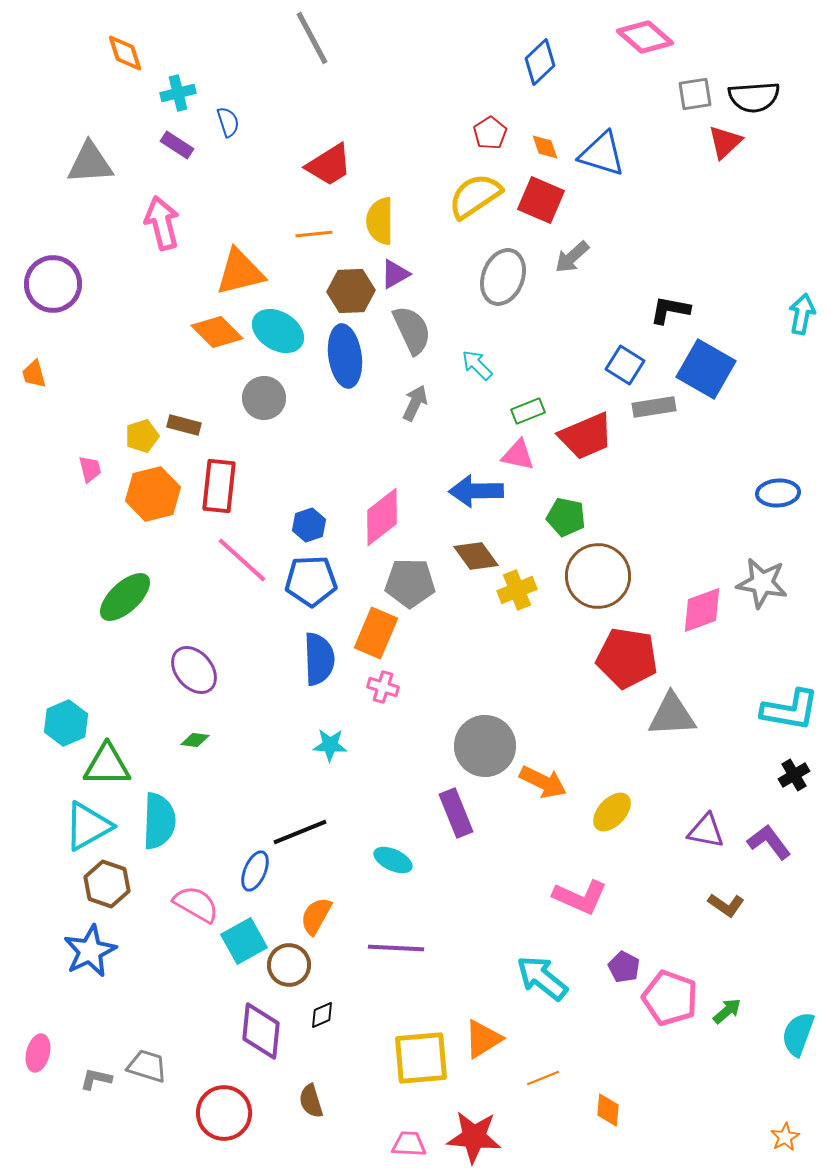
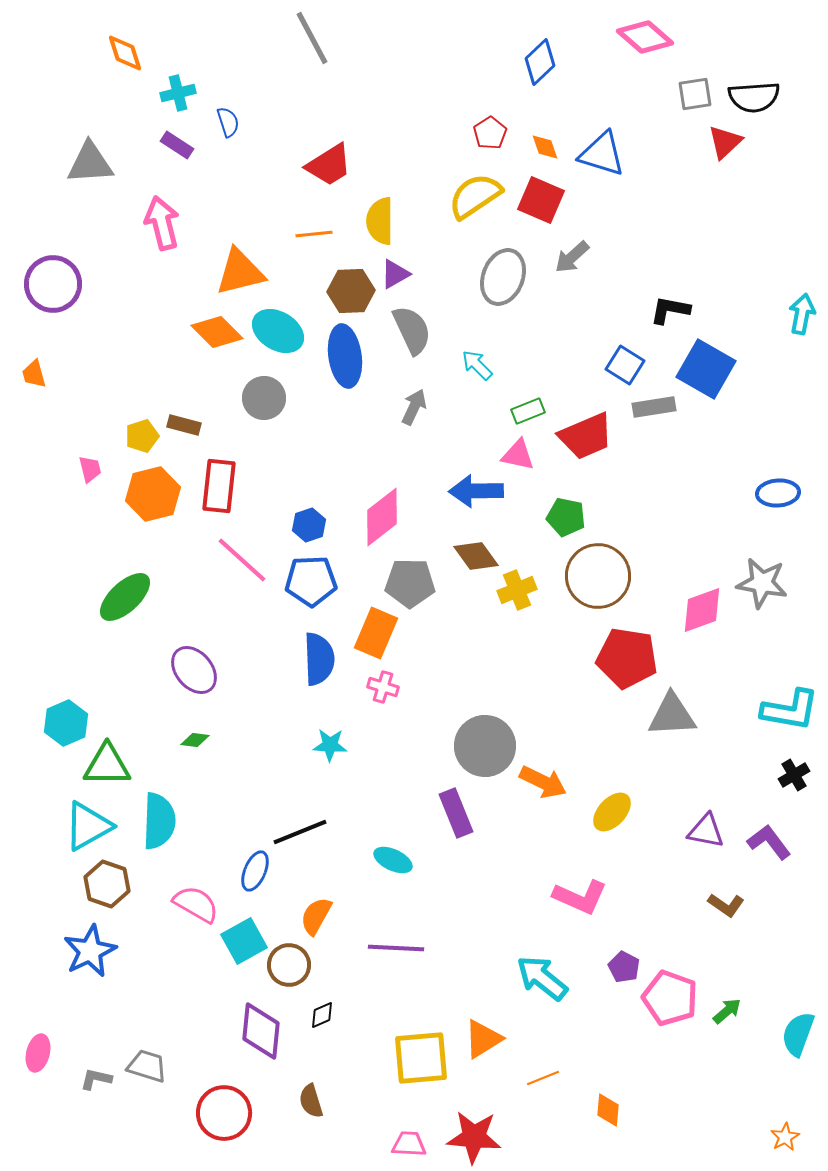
gray arrow at (415, 403): moved 1 px left, 4 px down
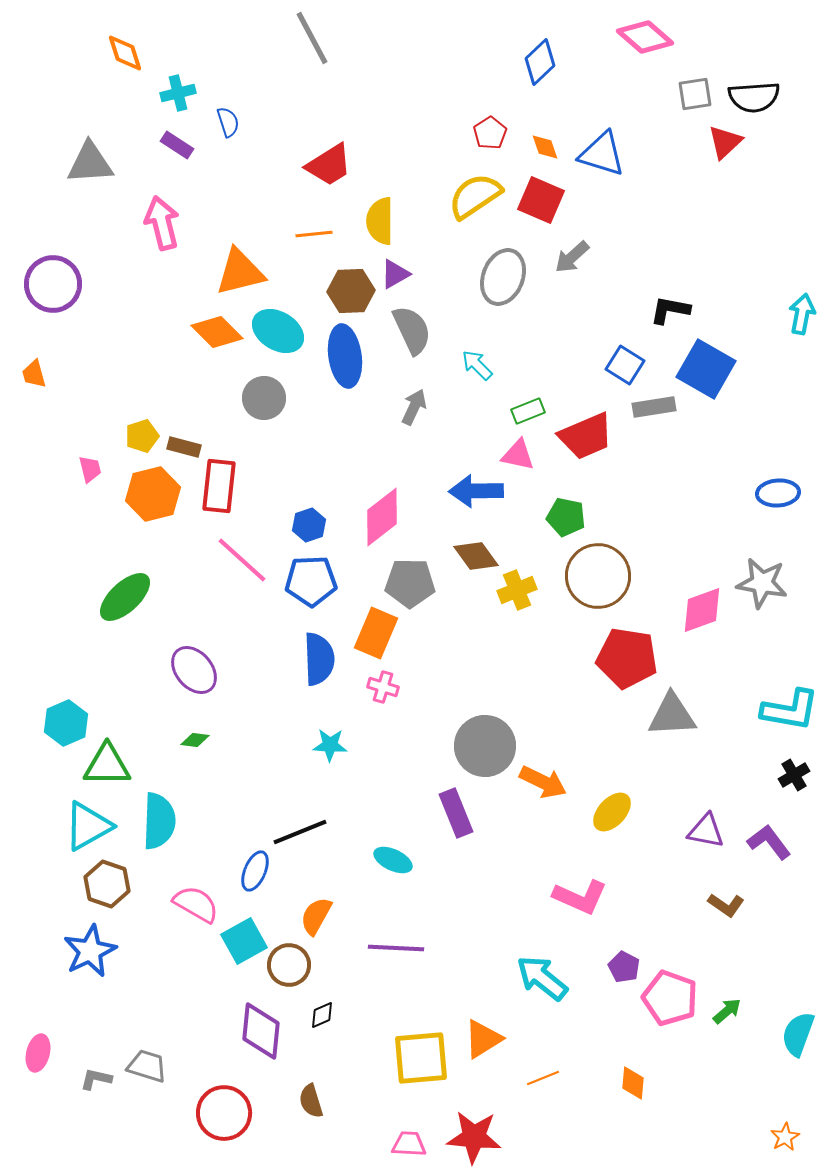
brown rectangle at (184, 425): moved 22 px down
orange diamond at (608, 1110): moved 25 px right, 27 px up
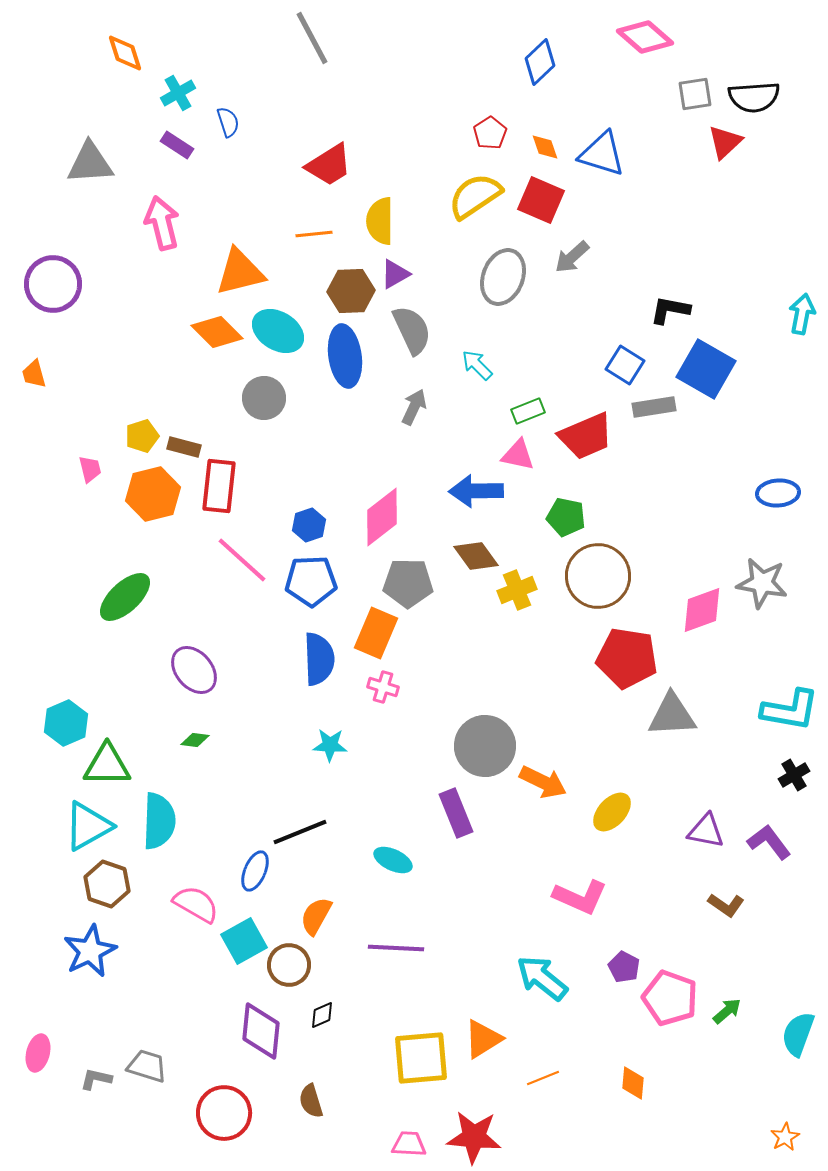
cyan cross at (178, 93): rotated 16 degrees counterclockwise
gray pentagon at (410, 583): moved 2 px left
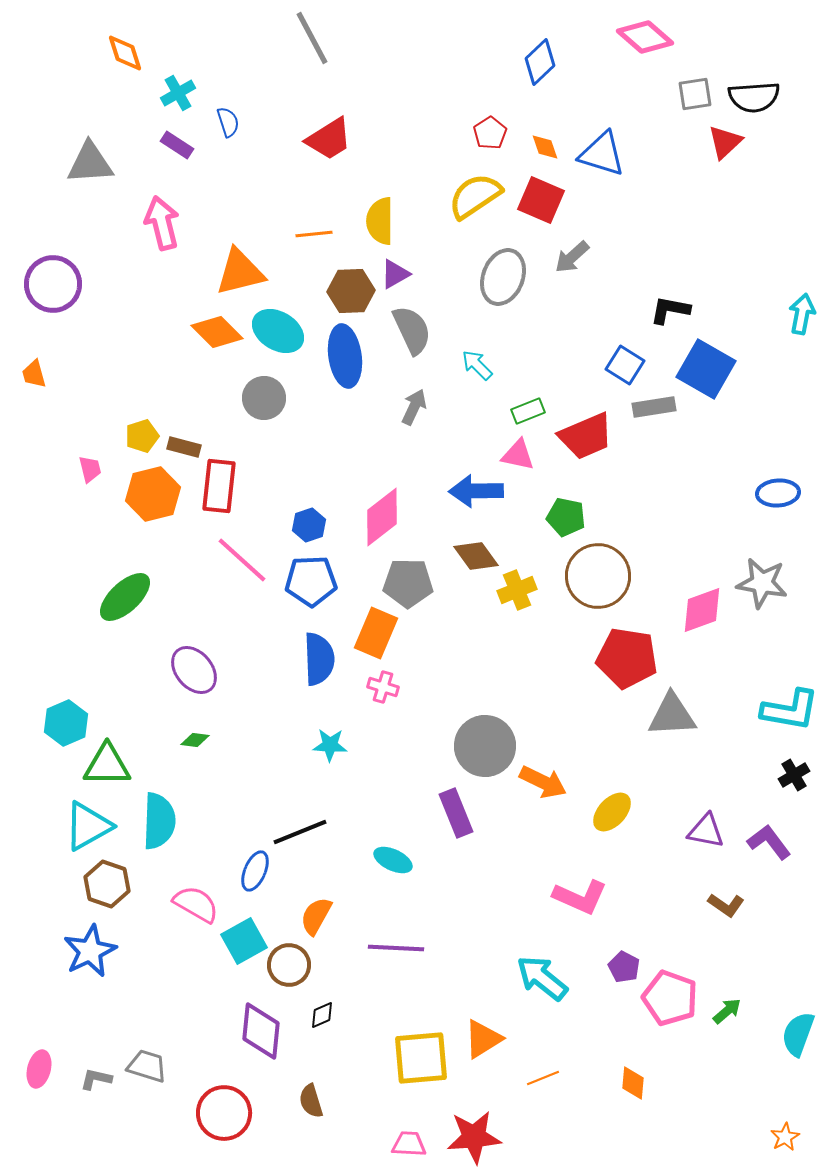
red trapezoid at (329, 165): moved 26 px up
pink ellipse at (38, 1053): moved 1 px right, 16 px down
red star at (474, 1137): rotated 10 degrees counterclockwise
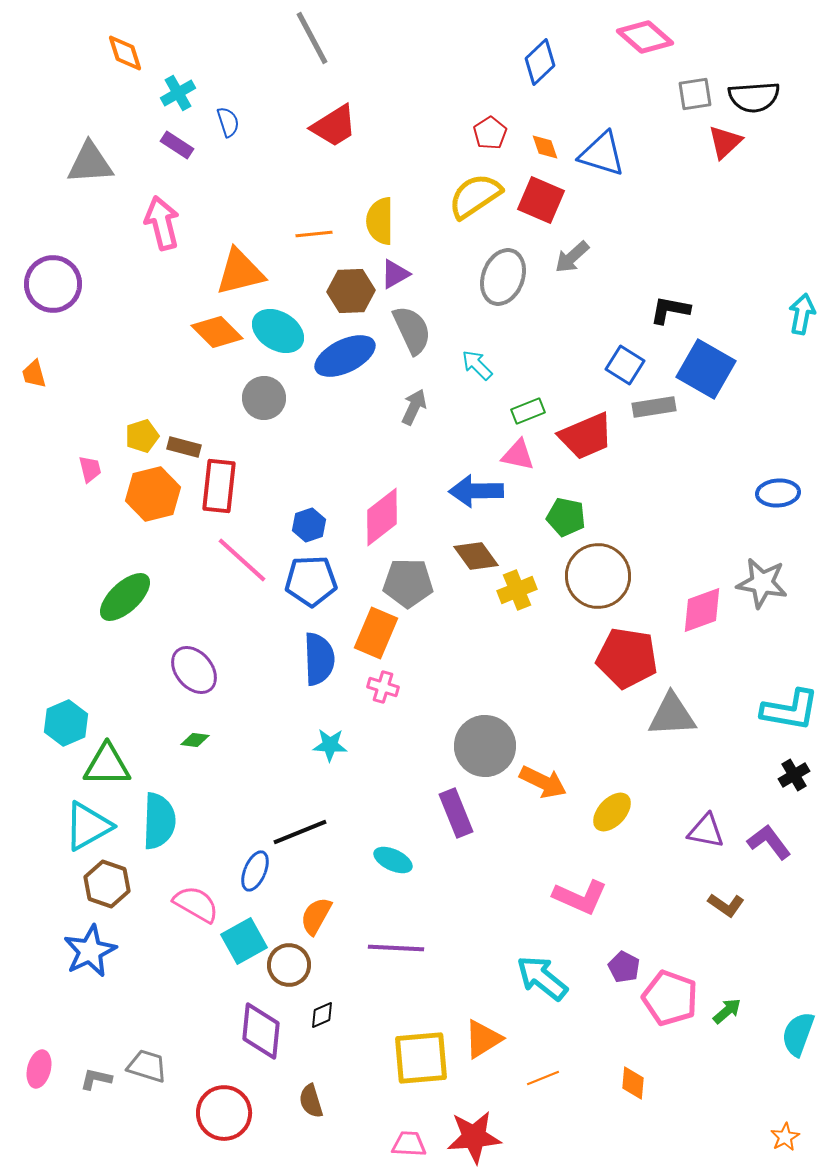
red trapezoid at (329, 139): moved 5 px right, 13 px up
blue ellipse at (345, 356): rotated 72 degrees clockwise
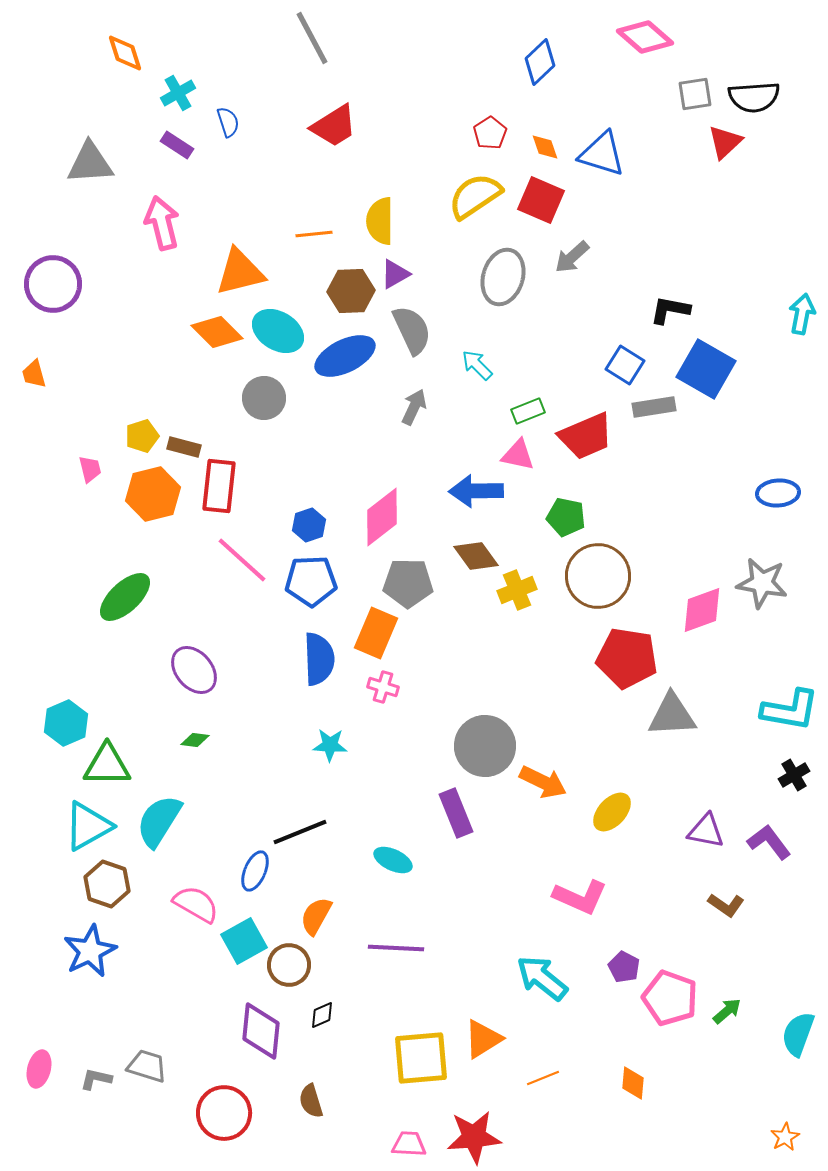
gray ellipse at (503, 277): rotated 4 degrees counterclockwise
cyan semicircle at (159, 821): rotated 150 degrees counterclockwise
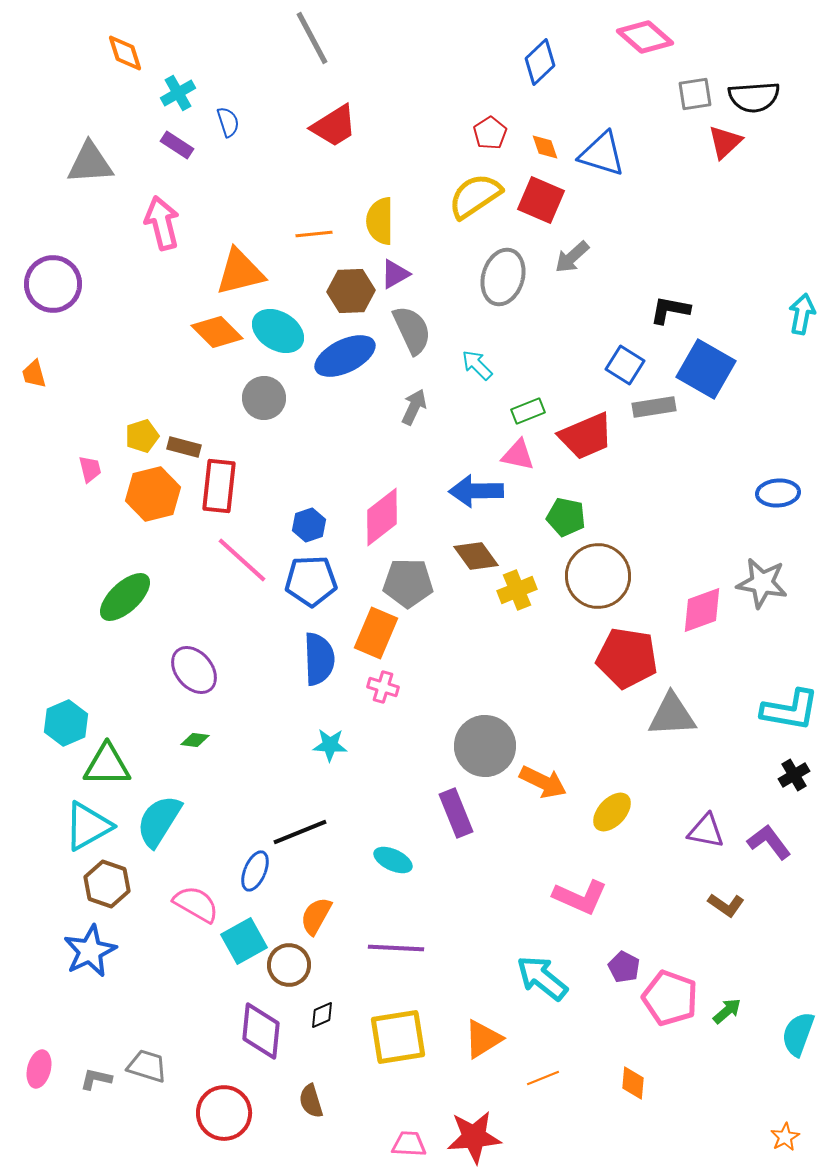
yellow square at (421, 1058): moved 23 px left, 21 px up; rotated 4 degrees counterclockwise
